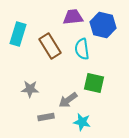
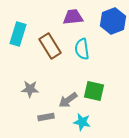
blue hexagon: moved 10 px right, 4 px up; rotated 25 degrees clockwise
green square: moved 8 px down
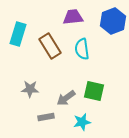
gray arrow: moved 2 px left, 2 px up
cyan star: rotated 24 degrees counterclockwise
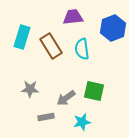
blue hexagon: moved 7 px down
cyan rectangle: moved 4 px right, 3 px down
brown rectangle: moved 1 px right
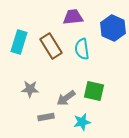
blue hexagon: rotated 15 degrees counterclockwise
cyan rectangle: moved 3 px left, 5 px down
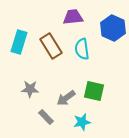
gray rectangle: rotated 56 degrees clockwise
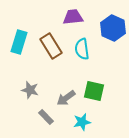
gray star: moved 1 px down; rotated 12 degrees clockwise
